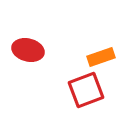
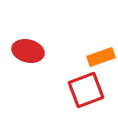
red ellipse: moved 1 px down
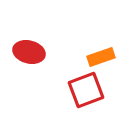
red ellipse: moved 1 px right, 1 px down
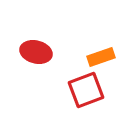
red ellipse: moved 7 px right
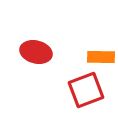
orange rectangle: rotated 20 degrees clockwise
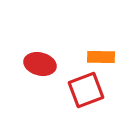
red ellipse: moved 4 px right, 12 px down
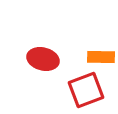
red ellipse: moved 3 px right, 5 px up
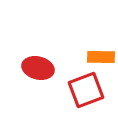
red ellipse: moved 5 px left, 9 px down
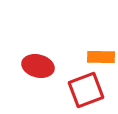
red ellipse: moved 2 px up
